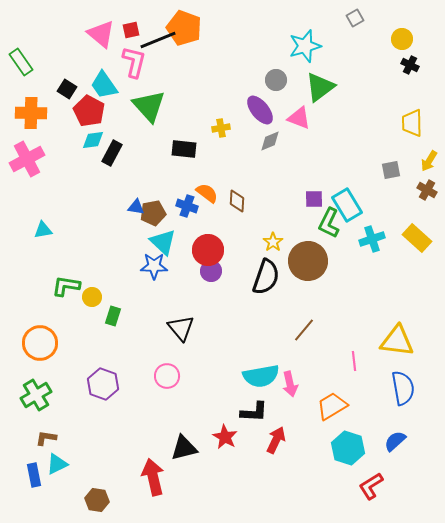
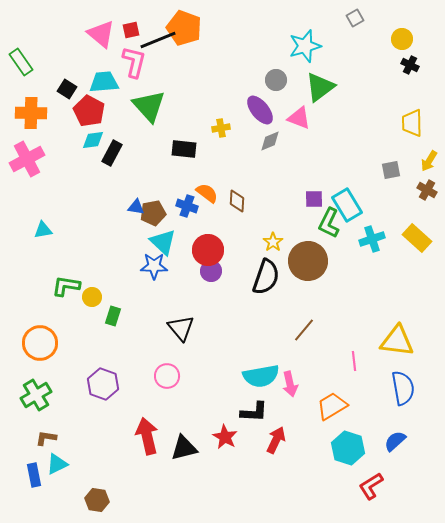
cyan trapezoid at (104, 85): moved 3 px up; rotated 120 degrees clockwise
red arrow at (153, 477): moved 6 px left, 41 px up
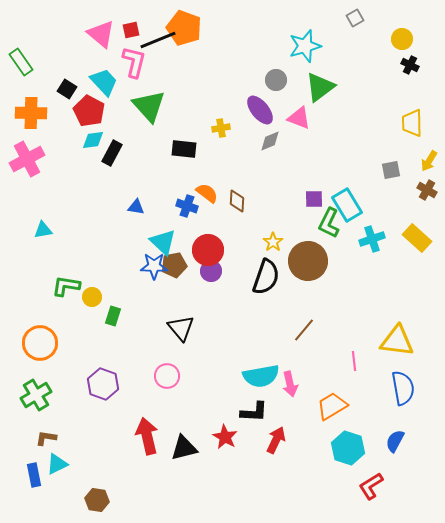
cyan trapezoid at (104, 82): rotated 52 degrees clockwise
brown pentagon at (153, 213): moved 21 px right, 52 px down
blue semicircle at (395, 441): rotated 20 degrees counterclockwise
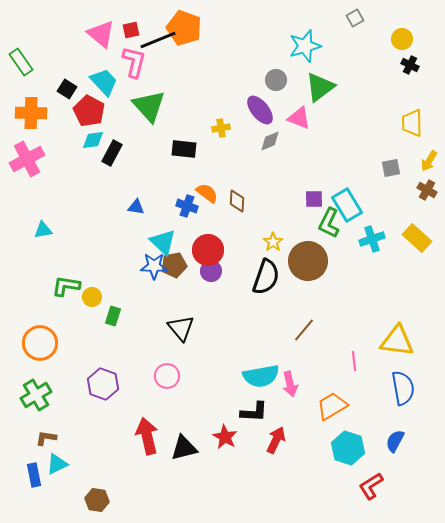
gray square at (391, 170): moved 2 px up
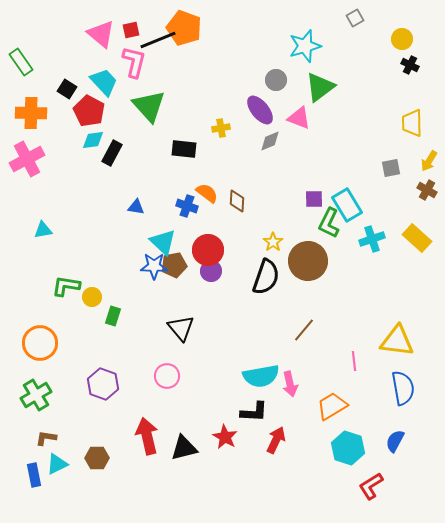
brown hexagon at (97, 500): moved 42 px up; rotated 10 degrees counterclockwise
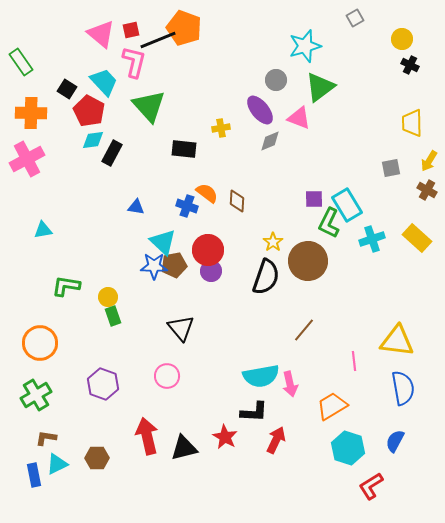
yellow circle at (92, 297): moved 16 px right
green rectangle at (113, 316): rotated 36 degrees counterclockwise
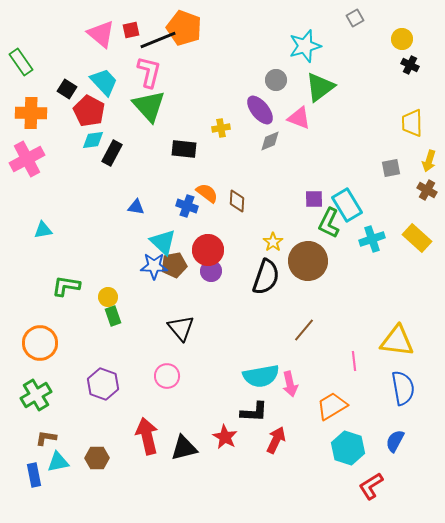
pink L-shape at (134, 62): moved 15 px right, 10 px down
yellow arrow at (429, 161): rotated 15 degrees counterclockwise
cyan triangle at (57, 464): moved 1 px right, 2 px up; rotated 15 degrees clockwise
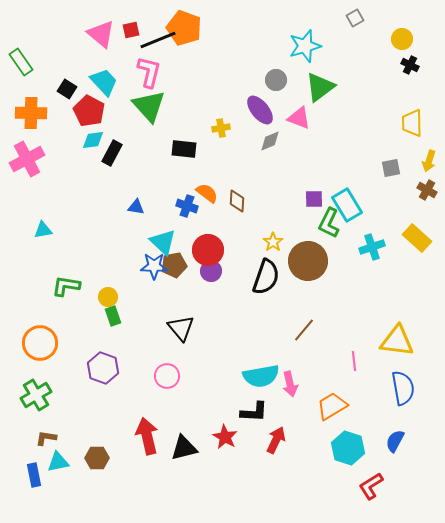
cyan cross at (372, 239): moved 8 px down
purple hexagon at (103, 384): moved 16 px up
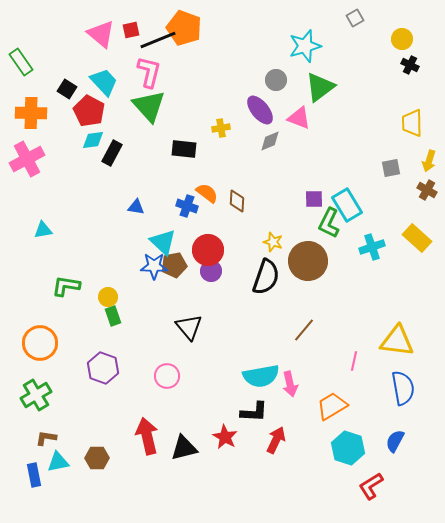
yellow star at (273, 242): rotated 18 degrees counterclockwise
black triangle at (181, 328): moved 8 px right, 1 px up
pink line at (354, 361): rotated 18 degrees clockwise
